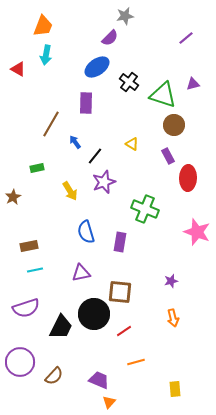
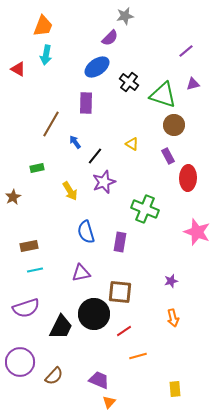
purple line at (186, 38): moved 13 px down
orange line at (136, 362): moved 2 px right, 6 px up
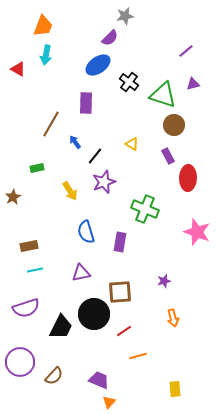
blue ellipse at (97, 67): moved 1 px right, 2 px up
purple star at (171, 281): moved 7 px left
brown square at (120, 292): rotated 10 degrees counterclockwise
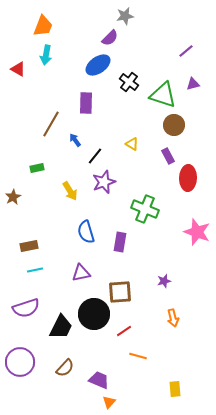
blue arrow at (75, 142): moved 2 px up
orange line at (138, 356): rotated 30 degrees clockwise
brown semicircle at (54, 376): moved 11 px right, 8 px up
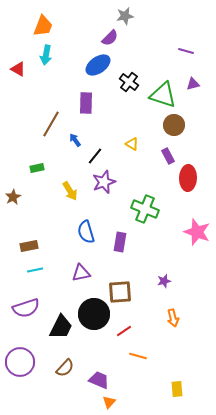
purple line at (186, 51): rotated 56 degrees clockwise
yellow rectangle at (175, 389): moved 2 px right
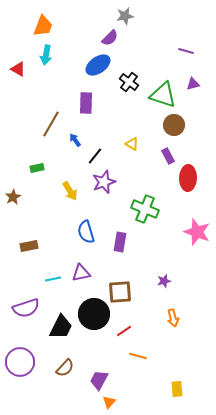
cyan line at (35, 270): moved 18 px right, 9 px down
purple trapezoid at (99, 380): rotated 85 degrees counterclockwise
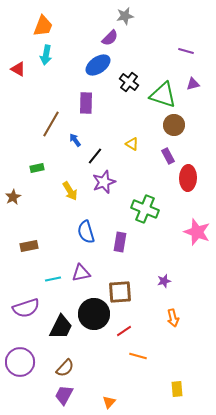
purple trapezoid at (99, 380): moved 35 px left, 15 px down
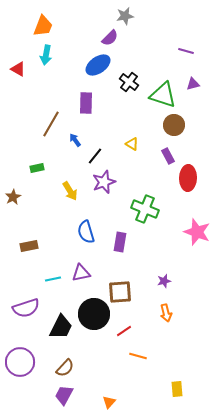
orange arrow at (173, 318): moved 7 px left, 5 px up
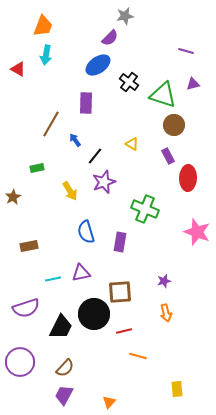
red line at (124, 331): rotated 21 degrees clockwise
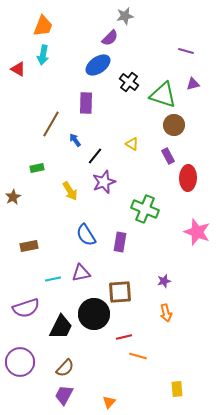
cyan arrow at (46, 55): moved 3 px left
blue semicircle at (86, 232): moved 3 px down; rotated 15 degrees counterclockwise
red line at (124, 331): moved 6 px down
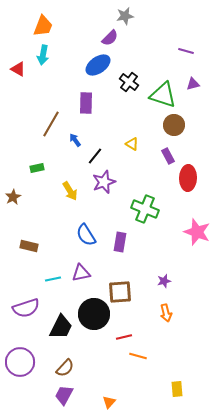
brown rectangle at (29, 246): rotated 24 degrees clockwise
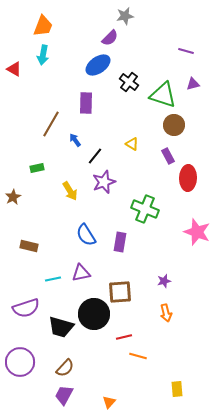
red triangle at (18, 69): moved 4 px left
black trapezoid at (61, 327): rotated 80 degrees clockwise
